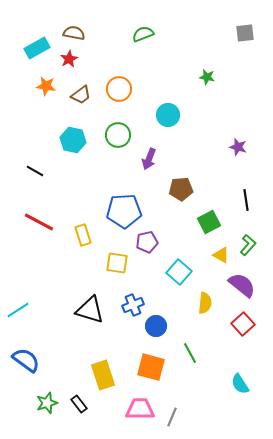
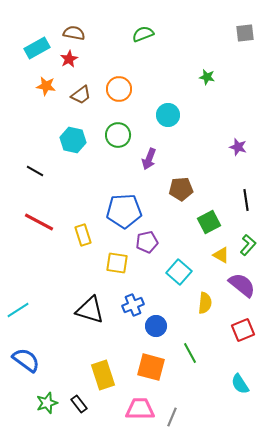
red square at (243, 324): moved 6 px down; rotated 20 degrees clockwise
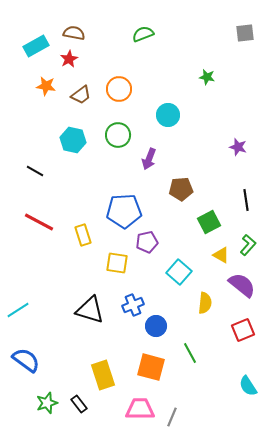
cyan rectangle at (37, 48): moved 1 px left, 2 px up
cyan semicircle at (240, 384): moved 8 px right, 2 px down
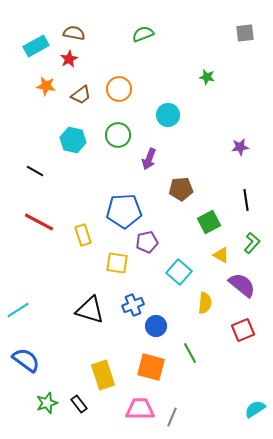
purple star at (238, 147): moved 2 px right; rotated 24 degrees counterclockwise
green L-shape at (248, 245): moved 4 px right, 2 px up
cyan semicircle at (248, 386): moved 7 px right, 23 px down; rotated 90 degrees clockwise
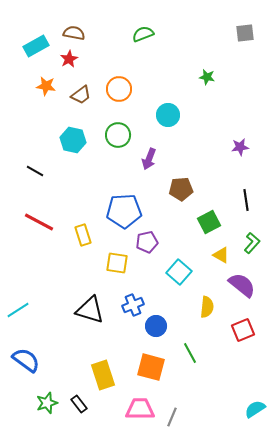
yellow semicircle at (205, 303): moved 2 px right, 4 px down
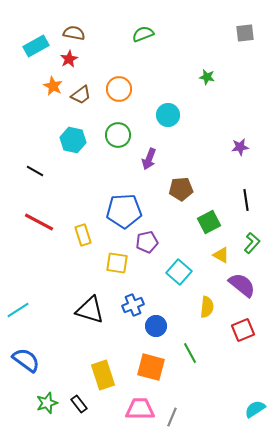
orange star at (46, 86): moved 7 px right; rotated 18 degrees clockwise
